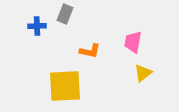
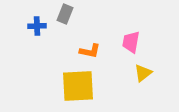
pink trapezoid: moved 2 px left
yellow square: moved 13 px right
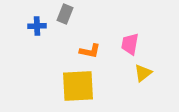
pink trapezoid: moved 1 px left, 2 px down
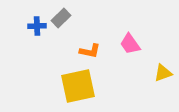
gray rectangle: moved 4 px left, 4 px down; rotated 24 degrees clockwise
pink trapezoid: rotated 45 degrees counterclockwise
yellow triangle: moved 20 px right; rotated 18 degrees clockwise
yellow square: rotated 9 degrees counterclockwise
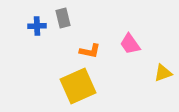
gray rectangle: moved 2 px right; rotated 60 degrees counterclockwise
yellow square: rotated 12 degrees counterclockwise
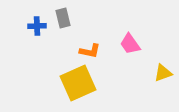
yellow square: moved 3 px up
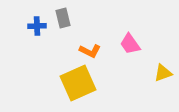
orange L-shape: rotated 15 degrees clockwise
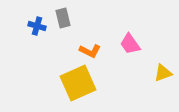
blue cross: rotated 18 degrees clockwise
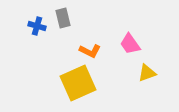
yellow triangle: moved 16 px left
